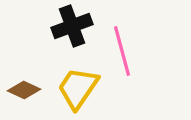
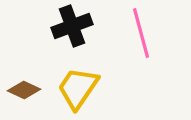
pink line: moved 19 px right, 18 px up
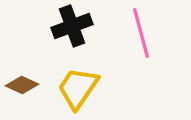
brown diamond: moved 2 px left, 5 px up
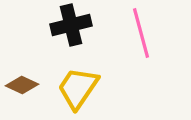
black cross: moved 1 px left, 1 px up; rotated 6 degrees clockwise
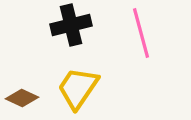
brown diamond: moved 13 px down
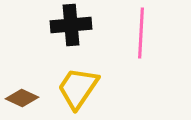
black cross: rotated 9 degrees clockwise
pink line: rotated 18 degrees clockwise
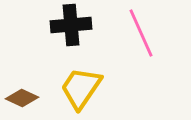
pink line: rotated 27 degrees counterclockwise
yellow trapezoid: moved 3 px right
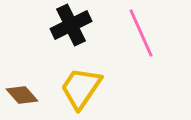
black cross: rotated 21 degrees counterclockwise
brown diamond: moved 3 px up; rotated 24 degrees clockwise
